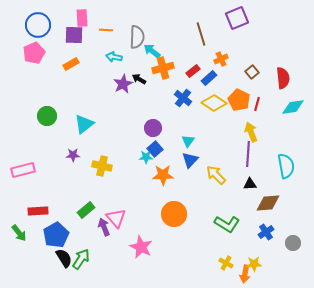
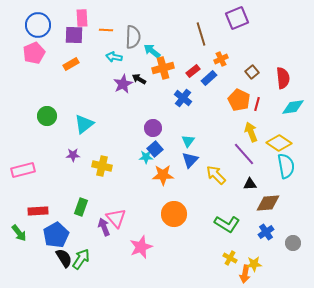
gray semicircle at (137, 37): moved 4 px left
yellow diamond at (214, 103): moved 65 px right, 40 px down
purple line at (248, 154): moved 4 px left; rotated 45 degrees counterclockwise
green rectangle at (86, 210): moved 5 px left, 3 px up; rotated 30 degrees counterclockwise
pink star at (141, 247): rotated 25 degrees clockwise
yellow cross at (226, 263): moved 4 px right, 5 px up
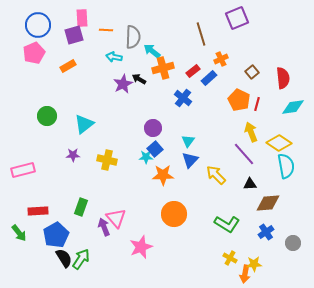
purple square at (74, 35): rotated 18 degrees counterclockwise
orange rectangle at (71, 64): moved 3 px left, 2 px down
yellow cross at (102, 166): moved 5 px right, 6 px up
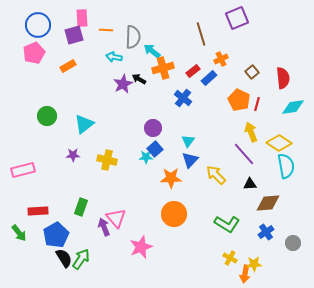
orange star at (163, 175): moved 8 px right, 3 px down
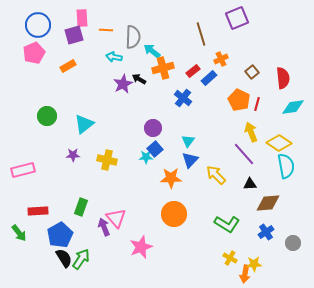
blue pentagon at (56, 235): moved 4 px right
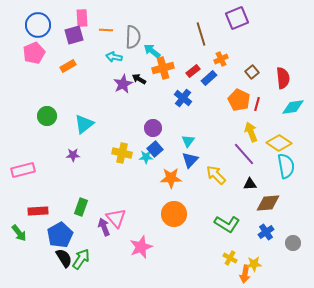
yellow cross at (107, 160): moved 15 px right, 7 px up
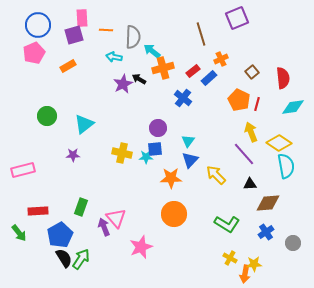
purple circle at (153, 128): moved 5 px right
blue square at (155, 149): rotated 35 degrees clockwise
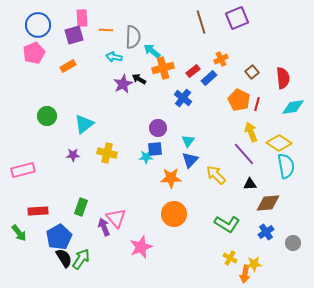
brown line at (201, 34): moved 12 px up
yellow cross at (122, 153): moved 15 px left
blue pentagon at (60, 235): moved 1 px left, 2 px down
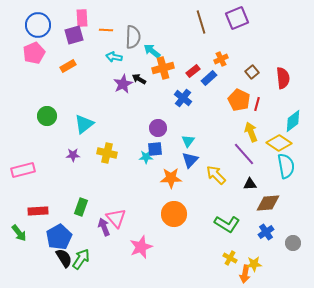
cyan diamond at (293, 107): moved 14 px down; rotated 30 degrees counterclockwise
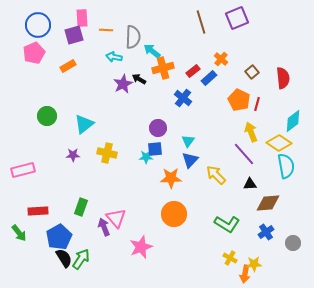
orange cross at (221, 59): rotated 24 degrees counterclockwise
